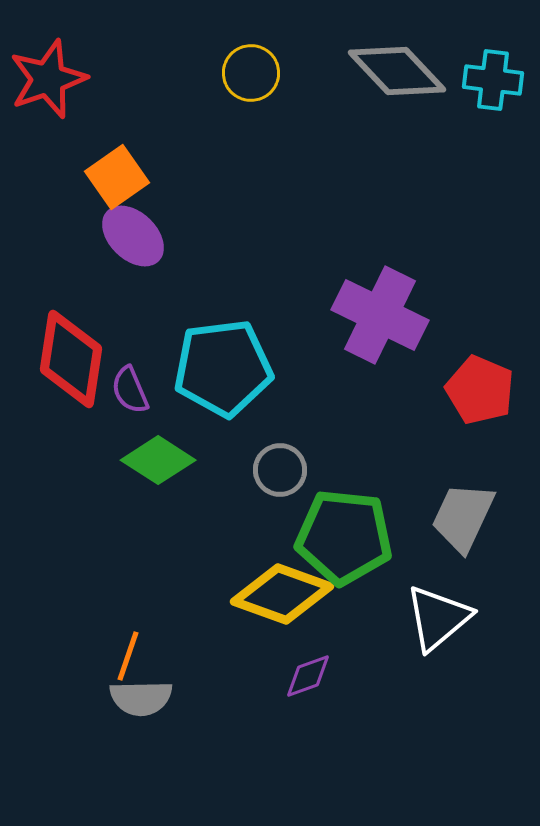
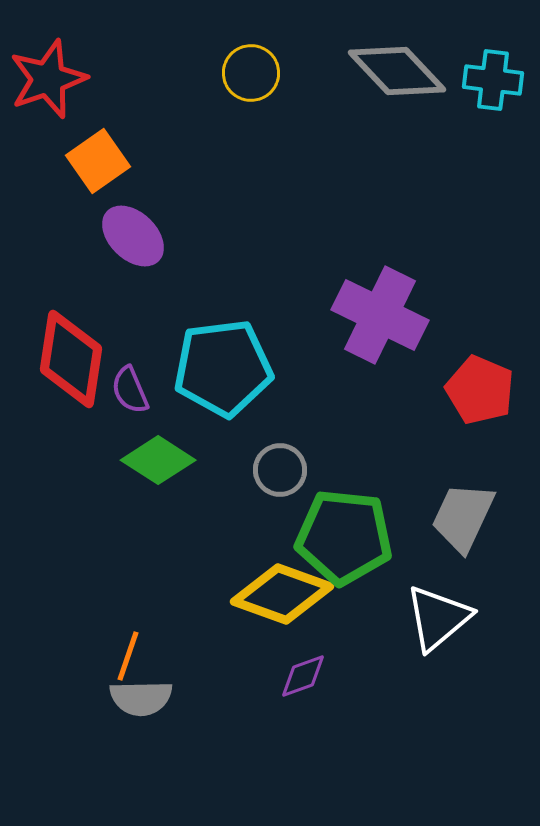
orange square: moved 19 px left, 16 px up
purple diamond: moved 5 px left
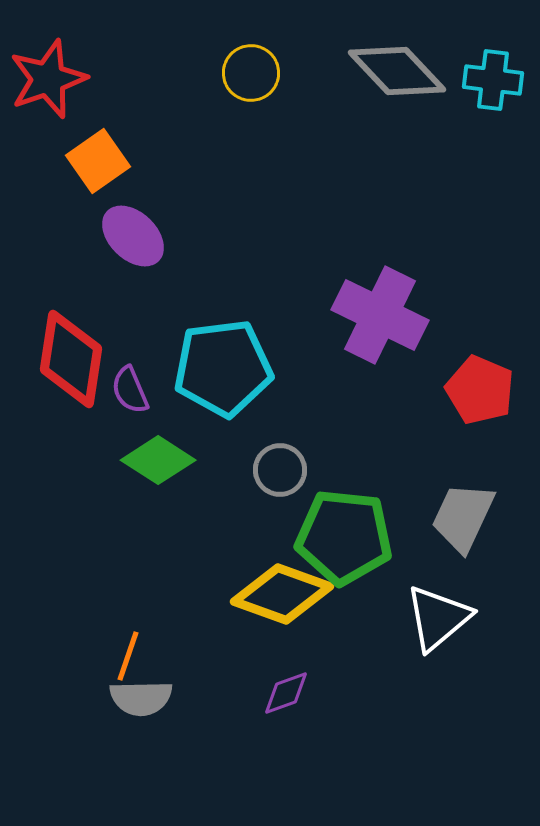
purple diamond: moved 17 px left, 17 px down
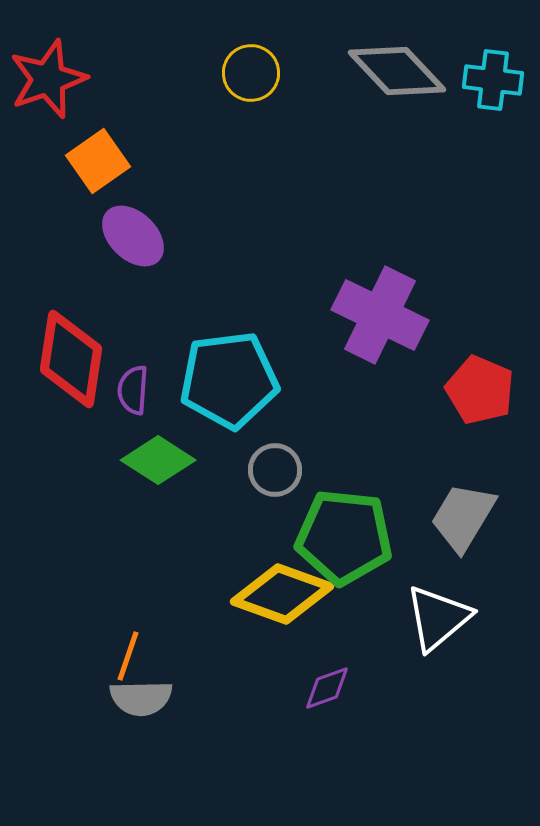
cyan pentagon: moved 6 px right, 12 px down
purple semicircle: moved 3 px right; rotated 27 degrees clockwise
gray circle: moved 5 px left
gray trapezoid: rotated 6 degrees clockwise
purple diamond: moved 41 px right, 5 px up
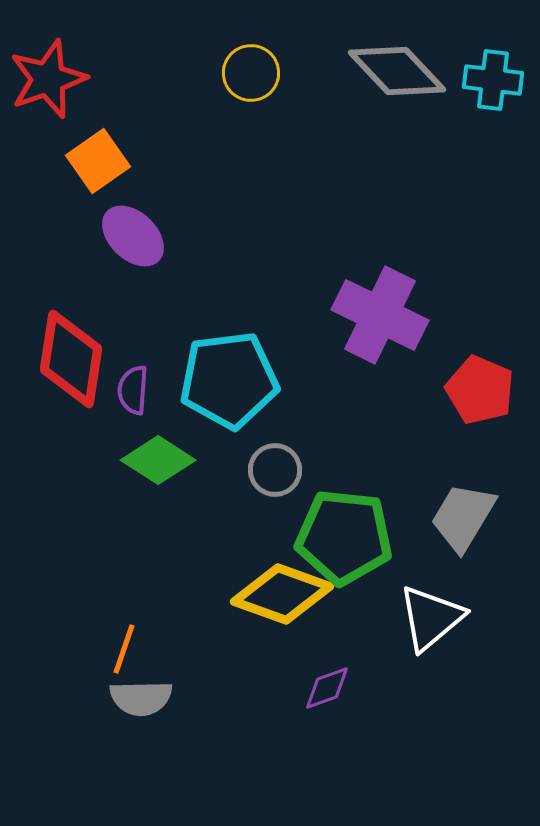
white triangle: moved 7 px left
orange line: moved 4 px left, 7 px up
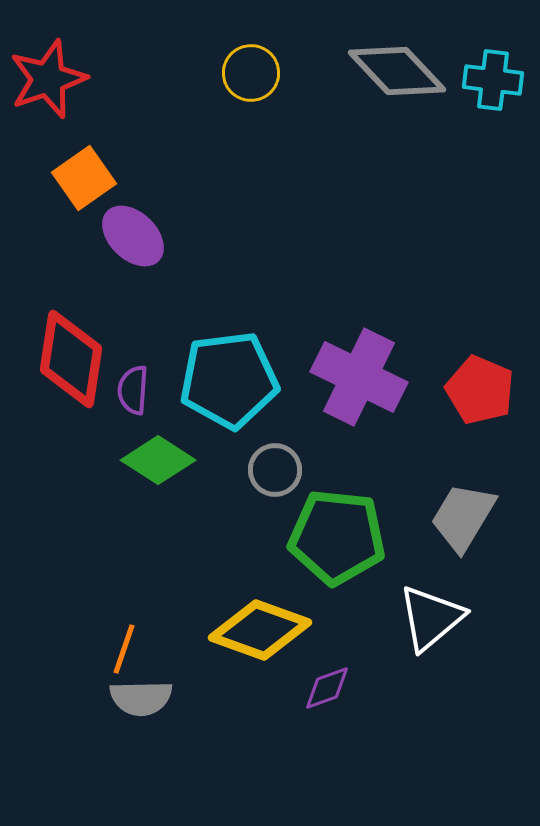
orange square: moved 14 px left, 17 px down
purple cross: moved 21 px left, 62 px down
green pentagon: moved 7 px left
yellow diamond: moved 22 px left, 36 px down
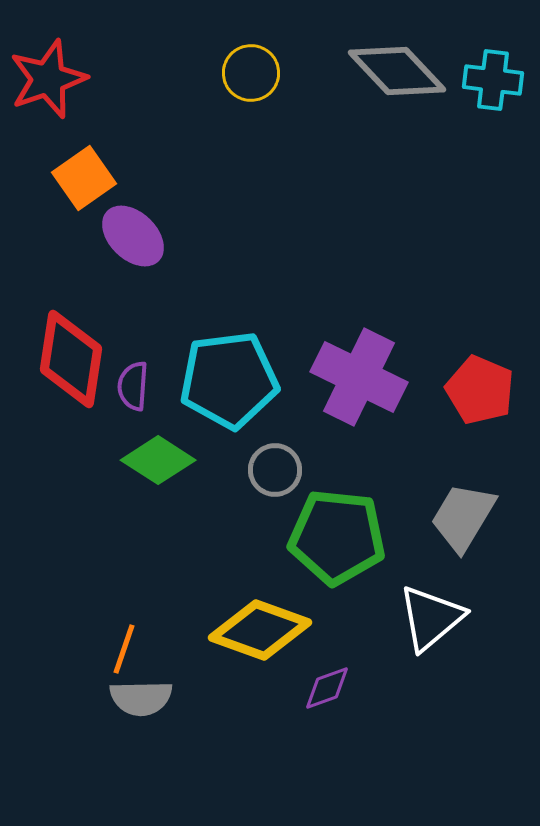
purple semicircle: moved 4 px up
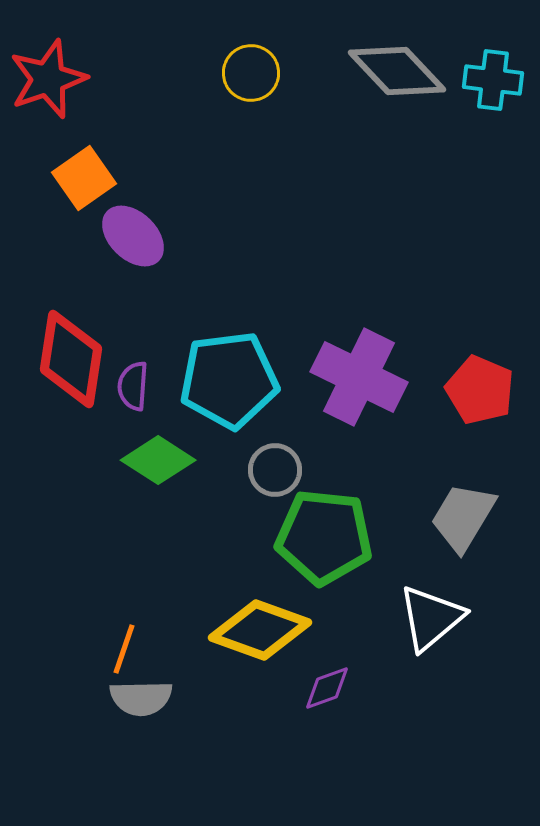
green pentagon: moved 13 px left
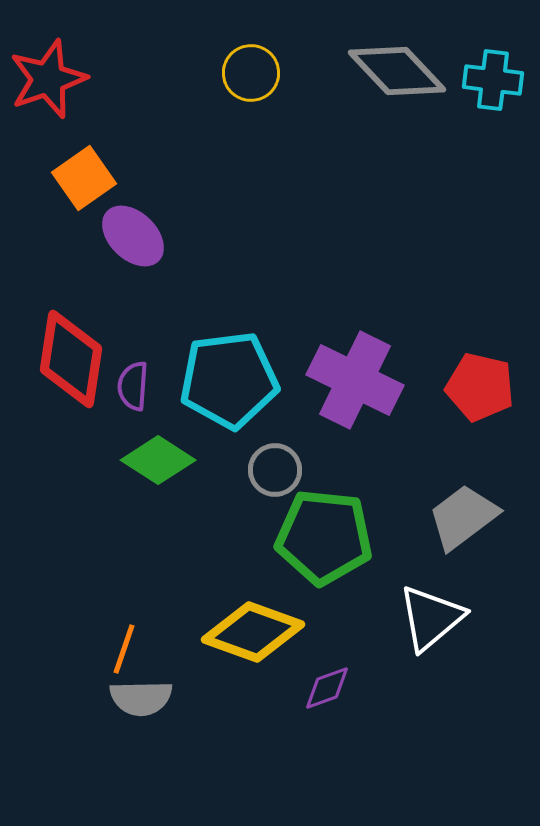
purple cross: moved 4 px left, 3 px down
red pentagon: moved 3 px up; rotated 10 degrees counterclockwise
gray trapezoid: rotated 22 degrees clockwise
yellow diamond: moved 7 px left, 2 px down
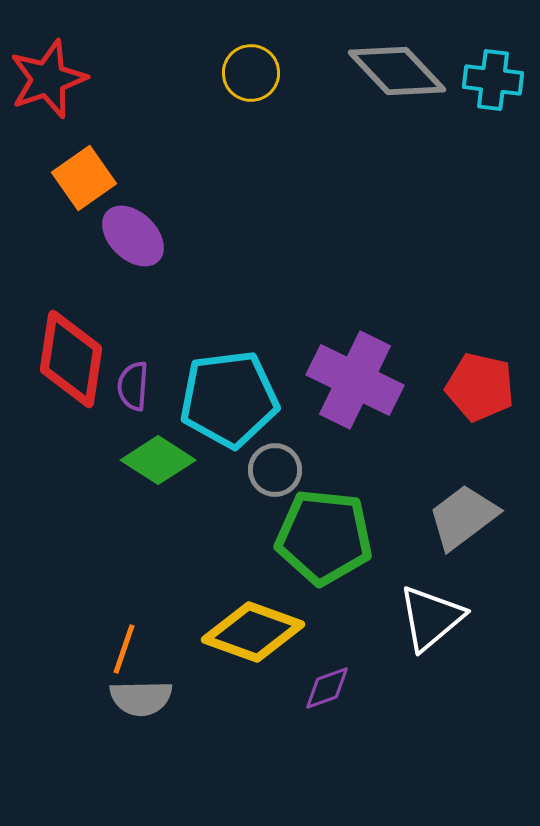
cyan pentagon: moved 19 px down
